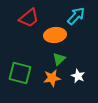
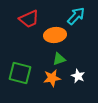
red trapezoid: moved 1 px down; rotated 15 degrees clockwise
green triangle: rotated 24 degrees clockwise
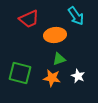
cyan arrow: rotated 102 degrees clockwise
orange star: rotated 18 degrees clockwise
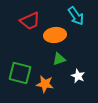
red trapezoid: moved 1 px right, 2 px down
orange star: moved 7 px left, 6 px down
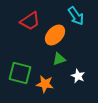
red trapezoid: rotated 10 degrees counterclockwise
orange ellipse: rotated 40 degrees counterclockwise
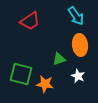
orange ellipse: moved 25 px right, 10 px down; rotated 50 degrees counterclockwise
green square: moved 1 px right, 1 px down
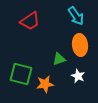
orange star: rotated 18 degrees counterclockwise
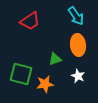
orange ellipse: moved 2 px left
green triangle: moved 4 px left
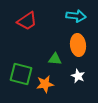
cyan arrow: rotated 48 degrees counterclockwise
red trapezoid: moved 3 px left
green triangle: rotated 24 degrees clockwise
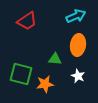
cyan arrow: rotated 30 degrees counterclockwise
orange ellipse: rotated 15 degrees clockwise
